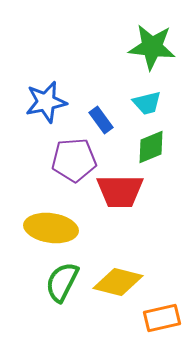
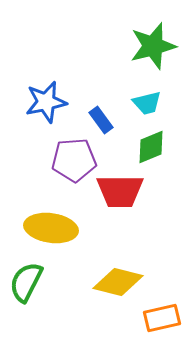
green star: moved 1 px right, 1 px up; rotated 21 degrees counterclockwise
green semicircle: moved 36 px left
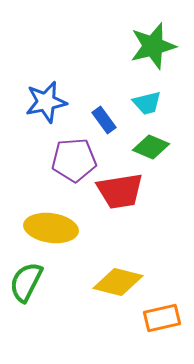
blue rectangle: moved 3 px right
green diamond: rotated 45 degrees clockwise
red trapezoid: rotated 9 degrees counterclockwise
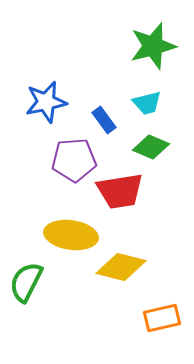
yellow ellipse: moved 20 px right, 7 px down
yellow diamond: moved 3 px right, 15 px up
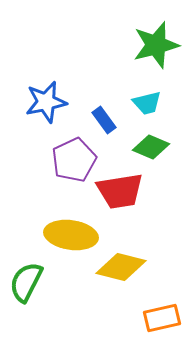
green star: moved 3 px right, 1 px up
purple pentagon: rotated 21 degrees counterclockwise
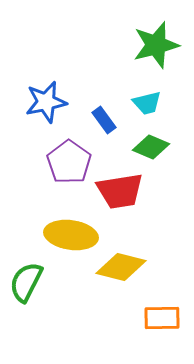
purple pentagon: moved 5 px left, 2 px down; rotated 12 degrees counterclockwise
orange rectangle: rotated 12 degrees clockwise
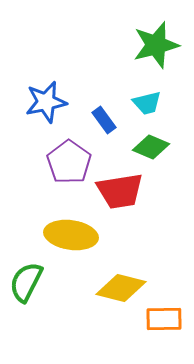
yellow diamond: moved 21 px down
orange rectangle: moved 2 px right, 1 px down
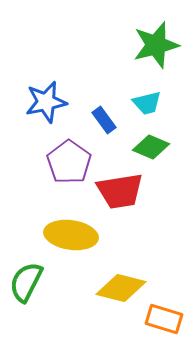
orange rectangle: rotated 18 degrees clockwise
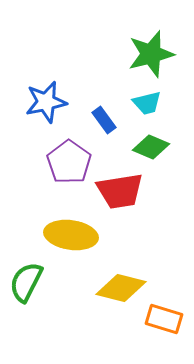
green star: moved 5 px left, 9 px down
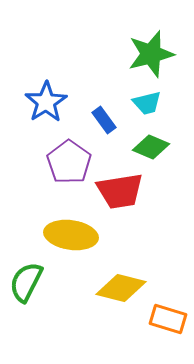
blue star: rotated 21 degrees counterclockwise
orange rectangle: moved 4 px right
